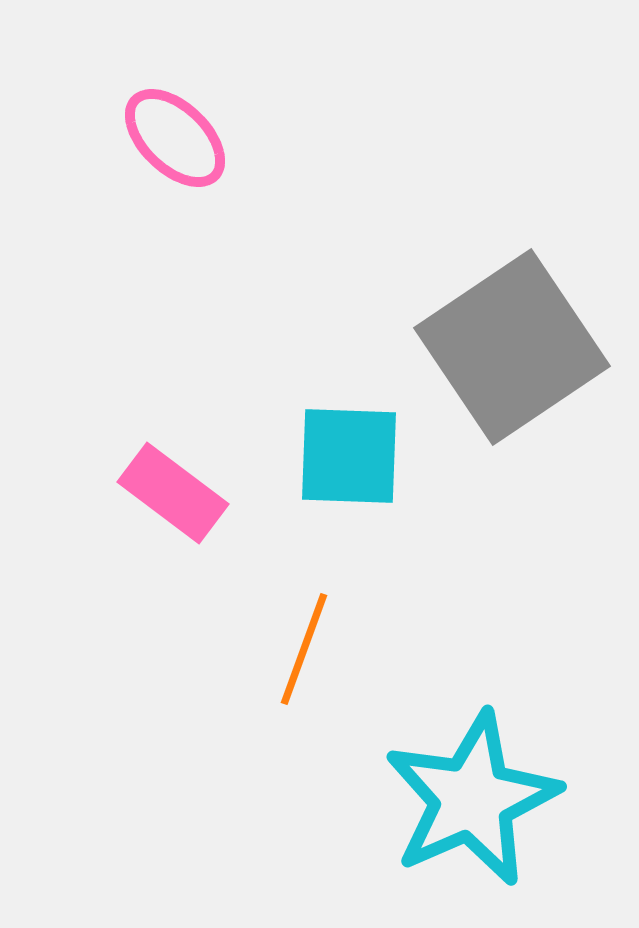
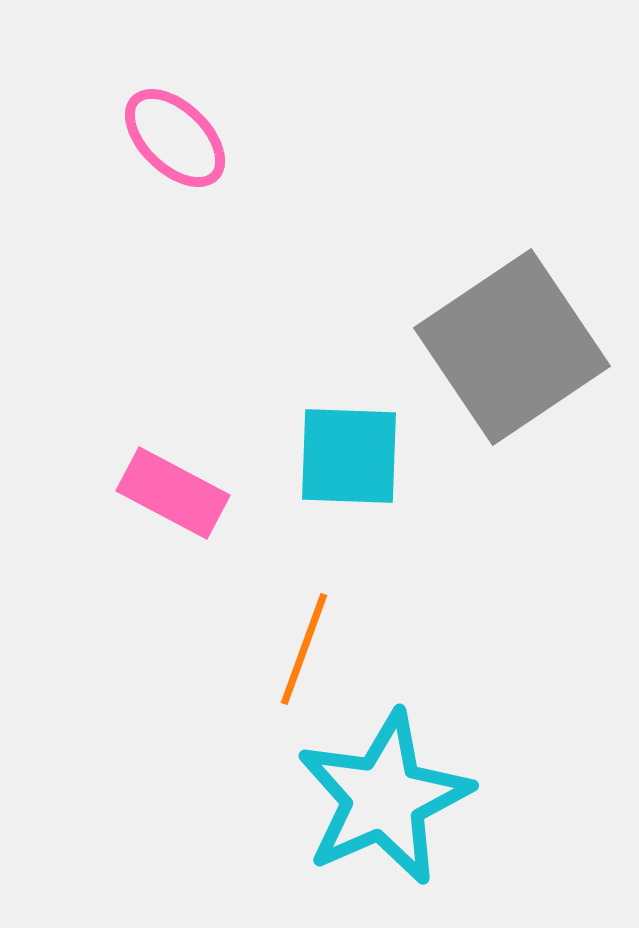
pink rectangle: rotated 9 degrees counterclockwise
cyan star: moved 88 px left, 1 px up
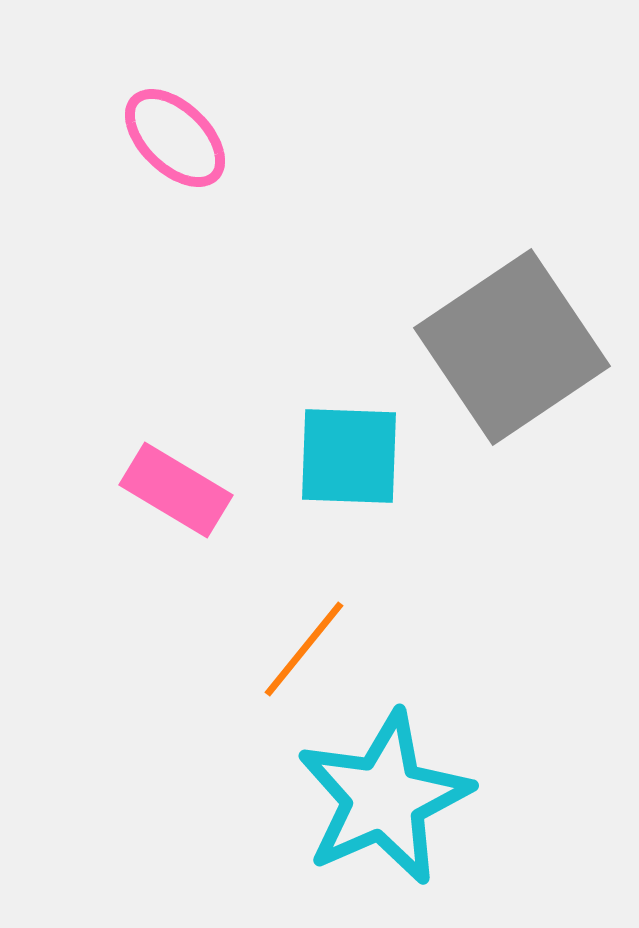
pink rectangle: moved 3 px right, 3 px up; rotated 3 degrees clockwise
orange line: rotated 19 degrees clockwise
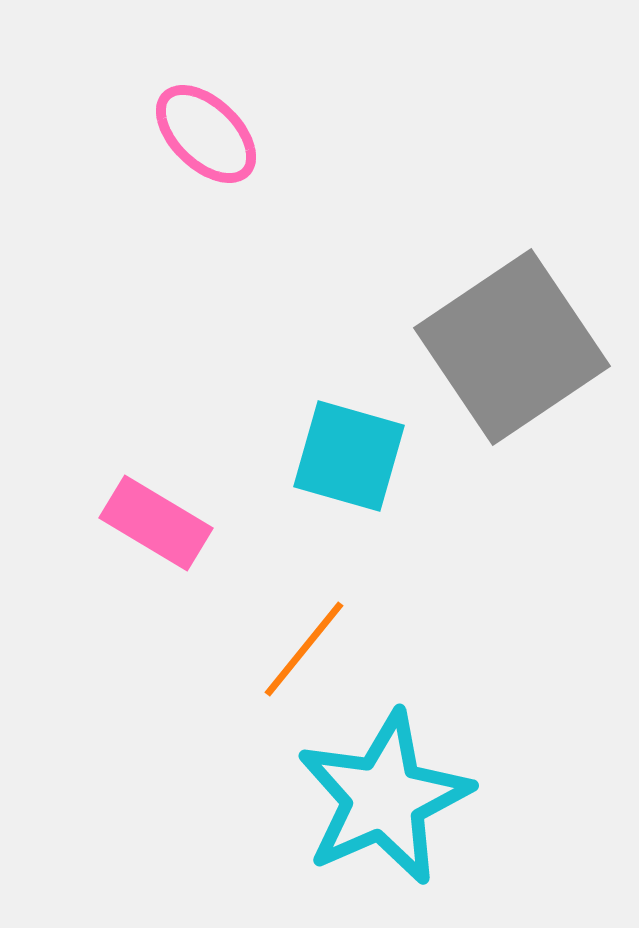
pink ellipse: moved 31 px right, 4 px up
cyan square: rotated 14 degrees clockwise
pink rectangle: moved 20 px left, 33 px down
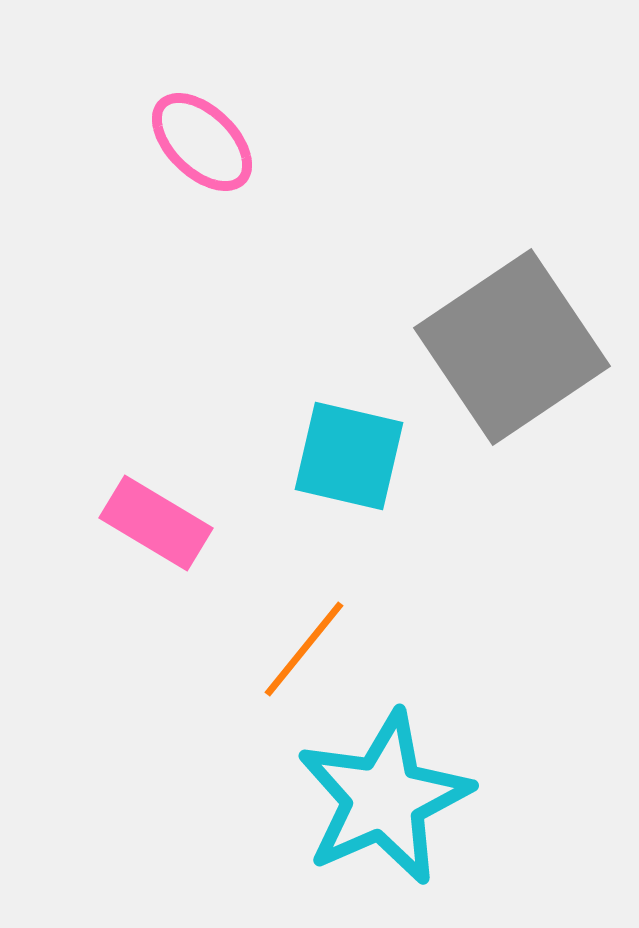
pink ellipse: moved 4 px left, 8 px down
cyan square: rotated 3 degrees counterclockwise
